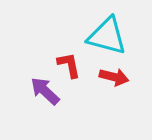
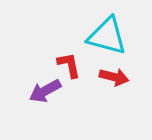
purple arrow: rotated 72 degrees counterclockwise
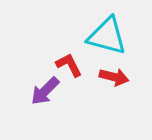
red L-shape: rotated 16 degrees counterclockwise
purple arrow: rotated 16 degrees counterclockwise
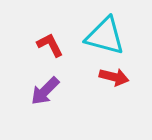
cyan triangle: moved 2 px left
red L-shape: moved 19 px left, 20 px up
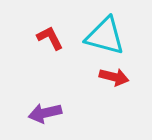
red L-shape: moved 7 px up
purple arrow: moved 22 px down; rotated 32 degrees clockwise
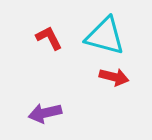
red L-shape: moved 1 px left
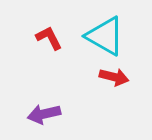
cyan triangle: rotated 15 degrees clockwise
purple arrow: moved 1 px left, 1 px down
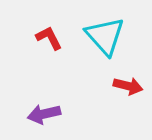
cyan triangle: rotated 18 degrees clockwise
red arrow: moved 14 px right, 9 px down
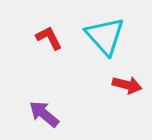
red arrow: moved 1 px left, 1 px up
purple arrow: rotated 52 degrees clockwise
